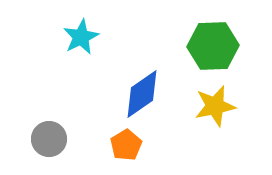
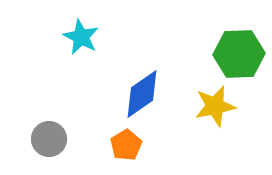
cyan star: rotated 18 degrees counterclockwise
green hexagon: moved 26 px right, 8 px down
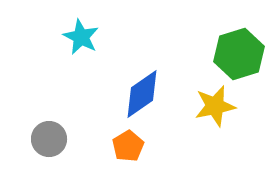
green hexagon: rotated 15 degrees counterclockwise
orange pentagon: moved 2 px right, 1 px down
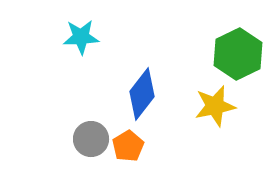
cyan star: rotated 30 degrees counterclockwise
green hexagon: moved 1 px left; rotated 9 degrees counterclockwise
blue diamond: rotated 18 degrees counterclockwise
gray circle: moved 42 px right
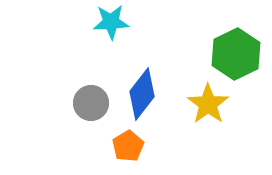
cyan star: moved 30 px right, 15 px up
green hexagon: moved 2 px left
yellow star: moved 7 px left, 2 px up; rotated 24 degrees counterclockwise
gray circle: moved 36 px up
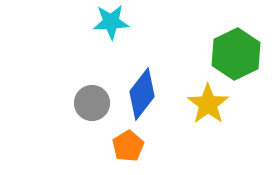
gray circle: moved 1 px right
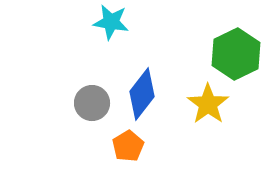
cyan star: rotated 12 degrees clockwise
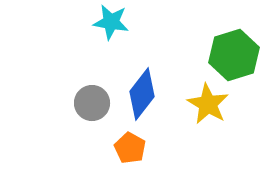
green hexagon: moved 2 px left, 1 px down; rotated 9 degrees clockwise
yellow star: rotated 6 degrees counterclockwise
orange pentagon: moved 2 px right, 2 px down; rotated 12 degrees counterclockwise
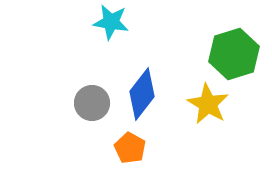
green hexagon: moved 1 px up
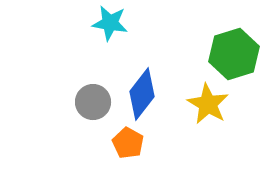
cyan star: moved 1 px left, 1 px down
gray circle: moved 1 px right, 1 px up
orange pentagon: moved 2 px left, 5 px up
